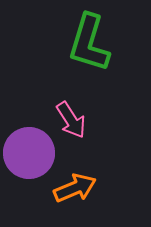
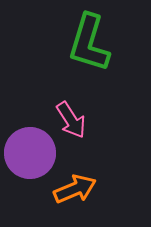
purple circle: moved 1 px right
orange arrow: moved 1 px down
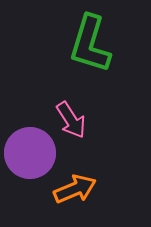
green L-shape: moved 1 px right, 1 px down
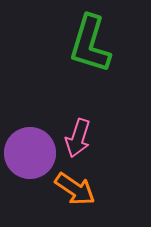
pink arrow: moved 7 px right, 18 px down; rotated 51 degrees clockwise
orange arrow: rotated 57 degrees clockwise
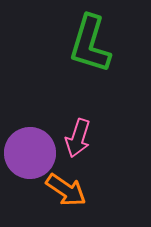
orange arrow: moved 9 px left, 1 px down
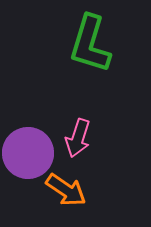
purple circle: moved 2 px left
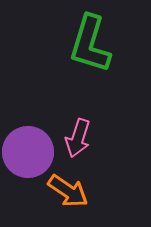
purple circle: moved 1 px up
orange arrow: moved 2 px right, 1 px down
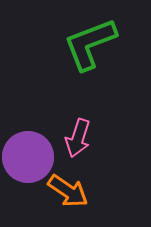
green L-shape: rotated 52 degrees clockwise
purple circle: moved 5 px down
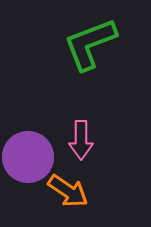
pink arrow: moved 3 px right, 2 px down; rotated 18 degrees counterclockwise
